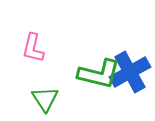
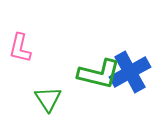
pink L-shape: moved 13 px left
green triangle: moved 3 px right
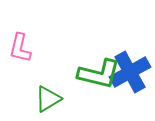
green triangle: rotated 32 degrees clockwise
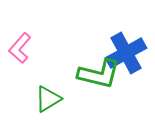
pink L-shape: rotated 28 degrees clockwise
blue cross: moved 4 px left, 19 px up
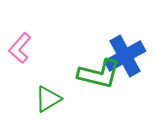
blue cross: moved 1 px left, 3 px down
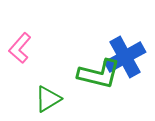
blue cross: moved 1 px down
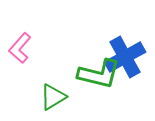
green triangle: moved 5 px right, 2 px up
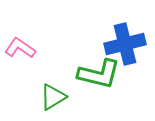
pink L-shape: rotated 84 degrees clockwise
blue cross: moved 13 px up; rotated 15 degrees clockwise
